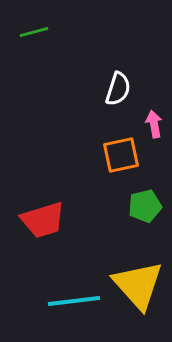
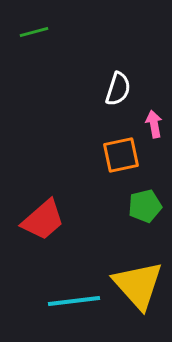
red trapezoid: rotated 24 degrees counterclockwise
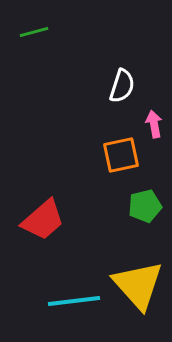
white semicircle: moved 4 px right, 3 px up
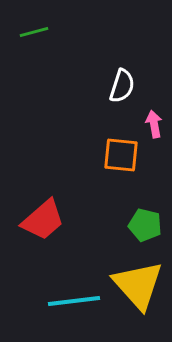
orange square: rotated 18 degrees clockwise
green pentagon: moved 19 px down; rotated 28 degrees clockwise
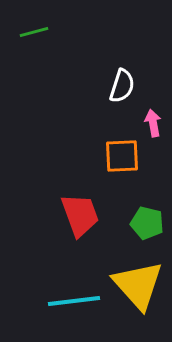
pink arrow: moved 1 px left, 1 px up
orange square: moved 1 px right, 1 px down; rotated 9 degrees counterclockwise
red trapezoid: moved 37 px right, 5 px up; rotated 69 degrees counterclockwise
green pentagon: moved 2 px right, 2 px up
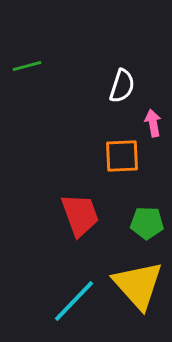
green line: moved 7 px left, 34 px down
green pentagon: rotated 12 degrees counterclockwise
cyan line: rotated 39 degrees counterclockwise
